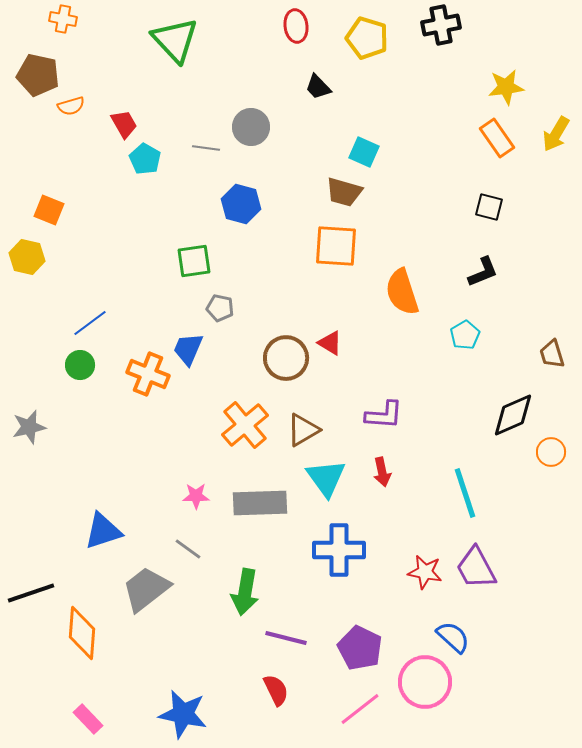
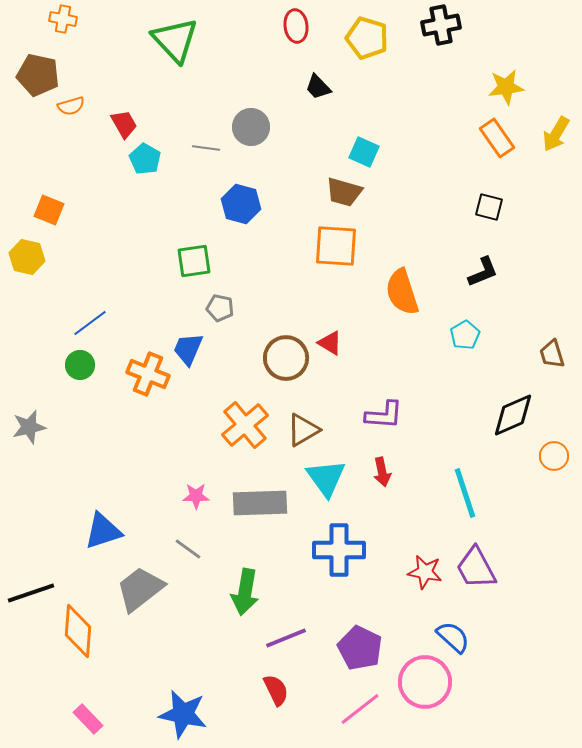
orange circle at (551, 452): moved 3 px right, 4 px down
gray trapezoid at (146, 589): moved 6 px left
orange diamond at (82, 633): moved 4 px left, 2 px up
purple line at (286, 638): rotated 36 degrees counterclockwise
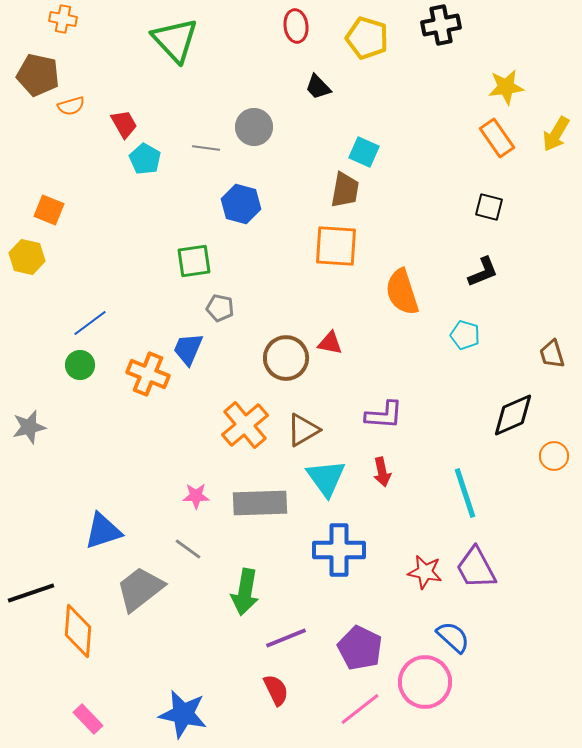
gray circle at (251, 127): moved 3 px right
brown trapezoid at (344, 192): moved 1 px right, 2 px up; rotated 96 degrees counterclockwise
cyan pentagon at (465, 335): rotated 24 degrees counterclockwise
red triangle at (330, 343): rotated 20 degrees counterclockwise
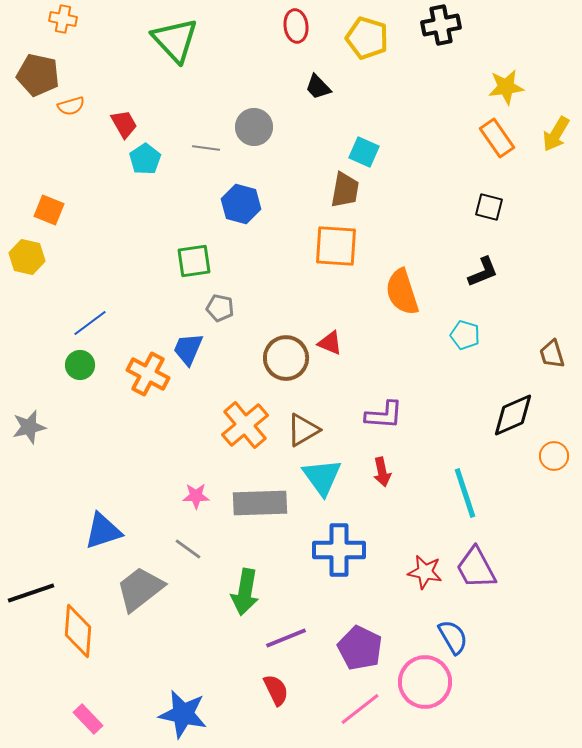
cyan pentagon at (145, 159): rotated 8 degrees clockwise
red triangle at (330, 343): rotated 12 degrees clockwise
orange cross at (148, 374): rotated 6 degrees clockwise
cyan triangle at (326, 478): moved 4 px left, 1 px up
blue semicircle at (453, 637): rotated 18 degrees clockwise
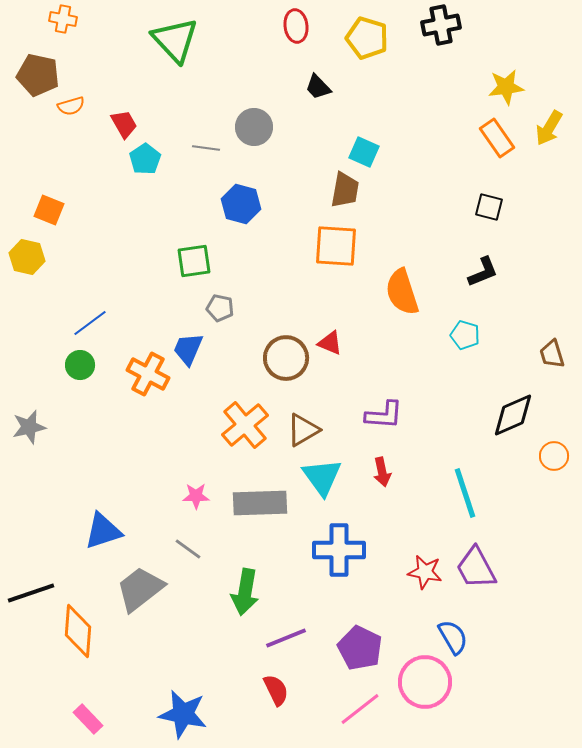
yellow arrow at (556, 134): moved 7 px left, 6 px up
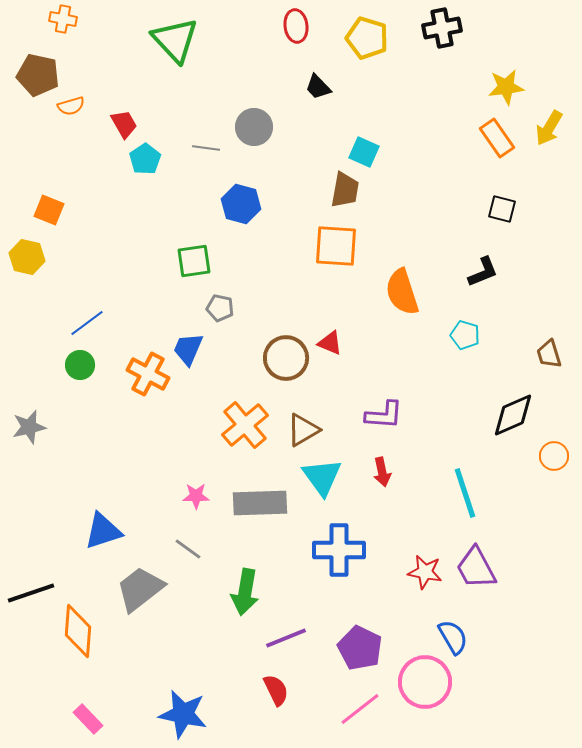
black cross at (441, 25): moved 1 px right, 3 px down
black square at (489, 207): moved 13 px right, 2 px down
blue line at (90, 323): moved 3 px left
brown trapezoid at (552, 354): moved 3 px left
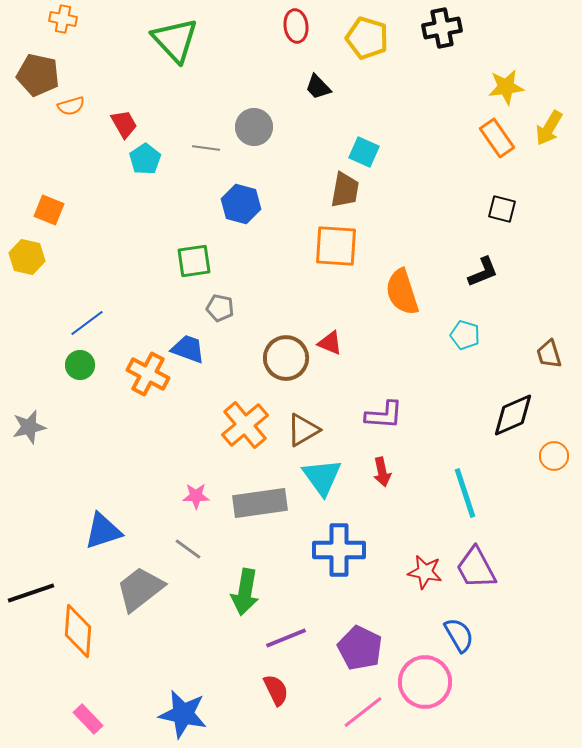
blue trapezoid at (188, 349): rotated 87 degrees clockwise
gray rectangle at (260, 503): rotated 6 degrees counterclockwise
blue semicircle at (453, 637): moved 6 px right, 2 px up
pink line at (360, 709): moved 3 px right, 3 px down
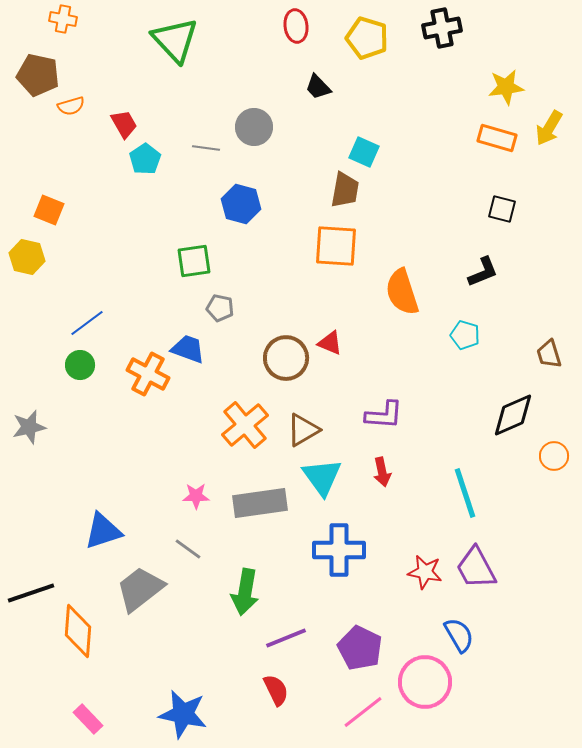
orange rectangle at (497, 138): rotated 39 degrees counterclockwise
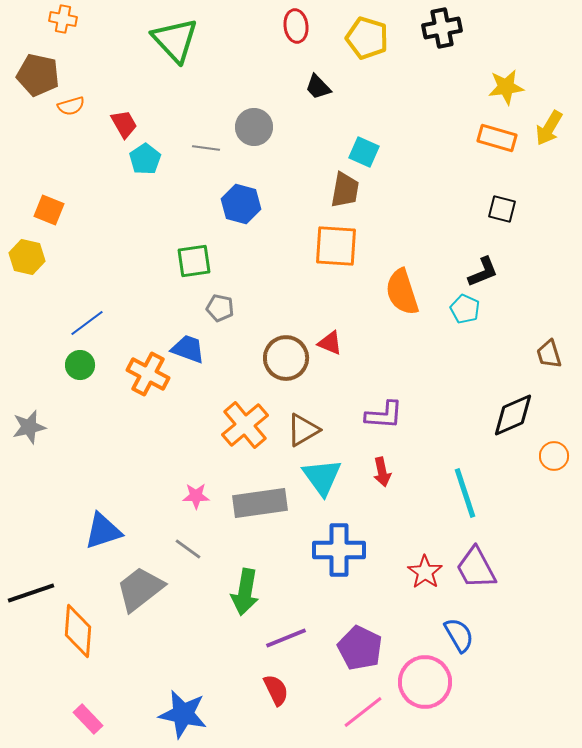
cyan pentagon at (465, 335): moved 26 px up; rotated 8 degrees clockwise
red star at (425, 572): rotated 24 degrees clockwise
